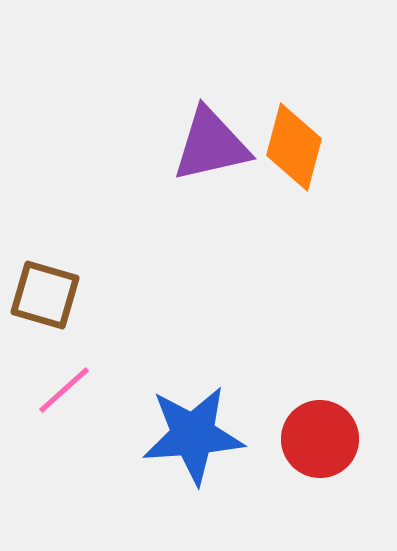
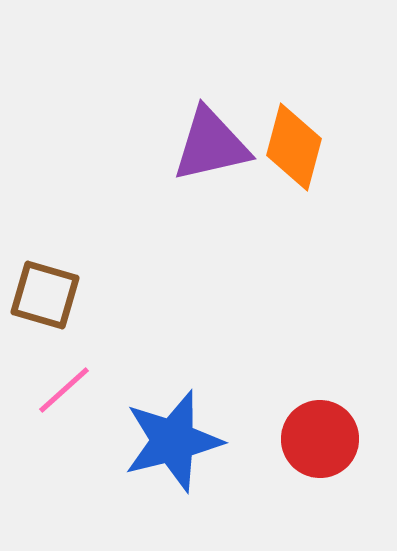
blue star: moved 20 px left, 6 px down; rotated 10 degrees counterclockwise
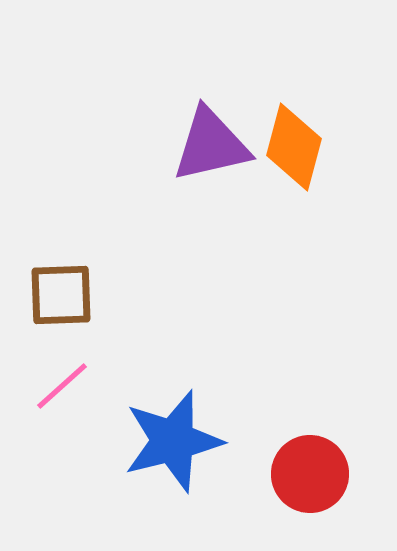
brown square: moved 16 px right; rotated 18 degrees counterclockwise
pink line: moved 2 px left, 4 px up
red circle: moved 10 px left, 35 px down
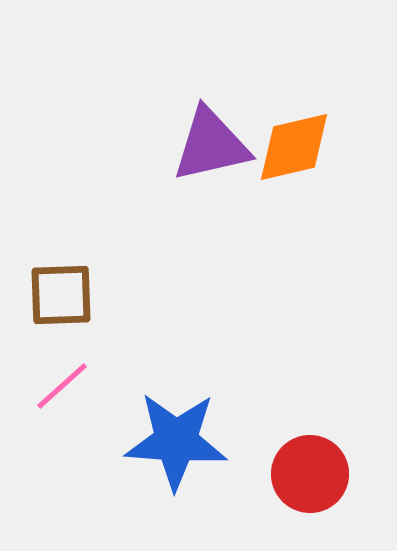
orange diamond: rotated 62 degrees clockwise
blue star: moved 3 px right; rotated 18 degrees clockwise
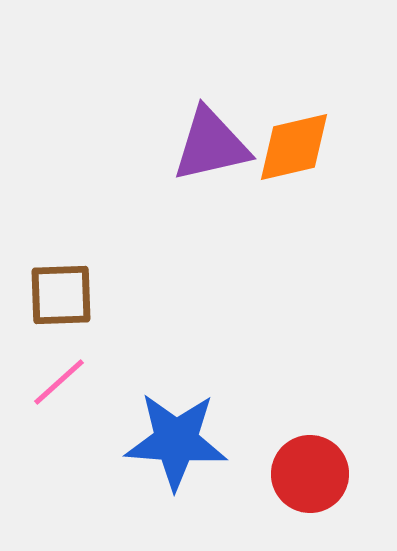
pink line: moved 3 px left, 4 px up
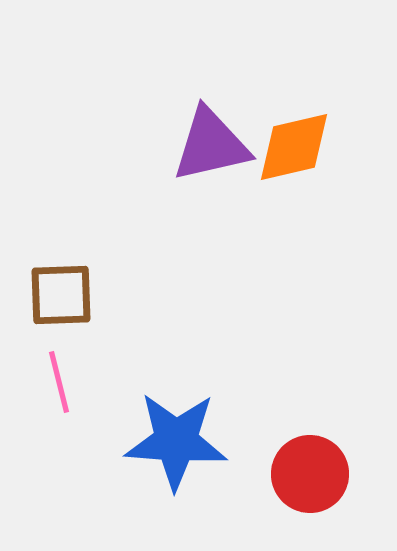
pink line: rotated 62 degrees counterclockwise
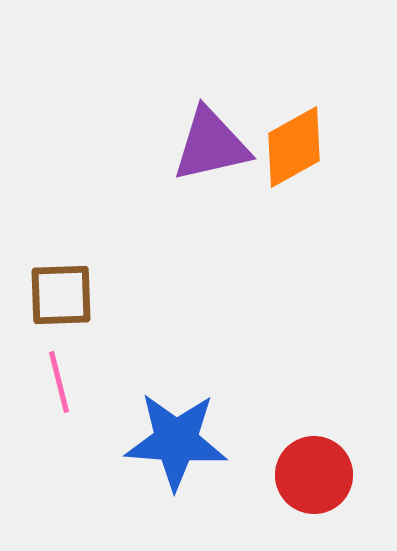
orange diamond: rotated 16 degrees counterclockwise
red circle: moved 4 px right, 1 px down
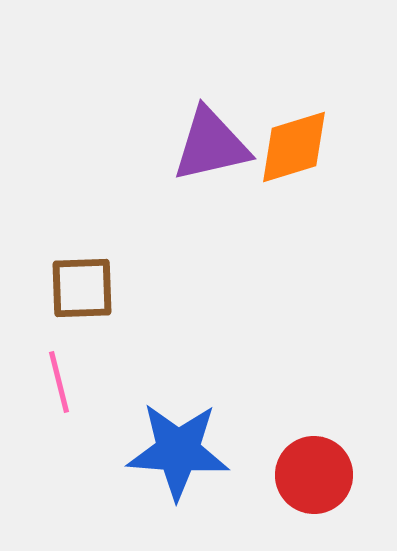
orange diamond: rotated 12 degrees clockwise
brown square: moved 21 px right, 7 px up
blue star: moved 2 px right, 10 px down
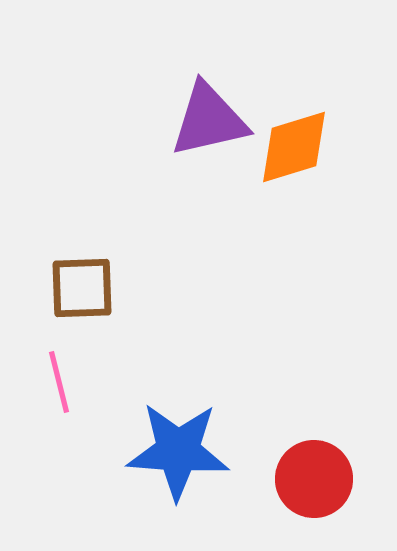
purple triangle: moved 2 px left, 25 px up
red circle: moved 4 px down
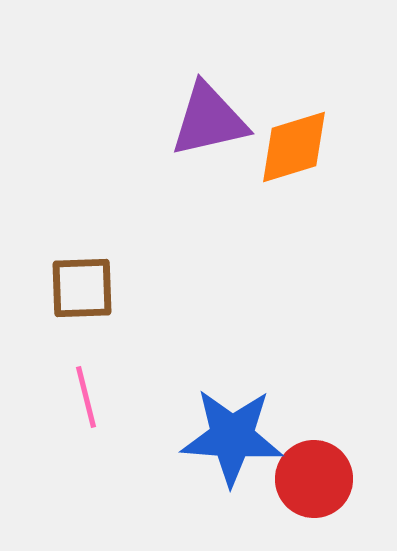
pink line: moved 27 px right, 15 px down
blue star: moved 54 px right, 14 px up
